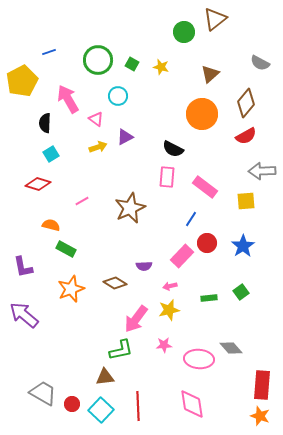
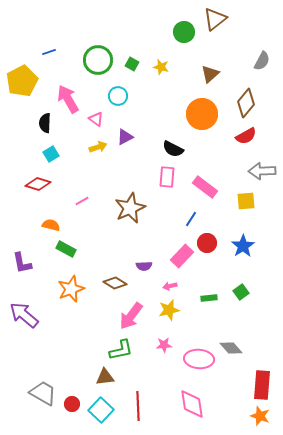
gray semicircle at (260, 63): moved 2 px right, 2 px up; rotated 90 degrees counterclockwise
purple L-shape at (23, 267): moved 1 px left, 4 px up
pink arrow at (136, 319): moved 5 px left, 3 px up
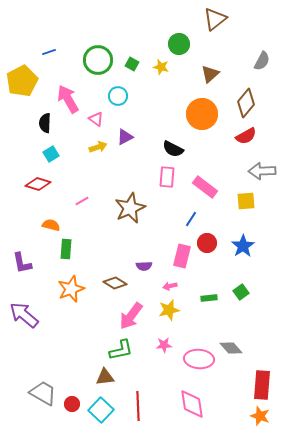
green circle at (184, 32): moved 5 px left, 12 px down
green rectangle at (66, 249): rotated 66 degrees clockwise
pink rectangle at (182, 256): rotated 30 degrees counterclockwise
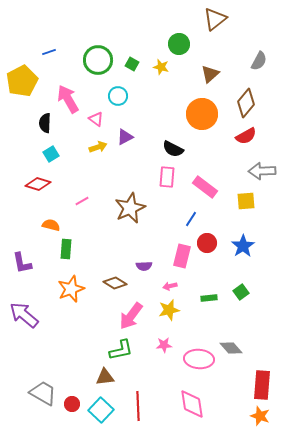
gray semicircle at (262, 61): moved 3 px left
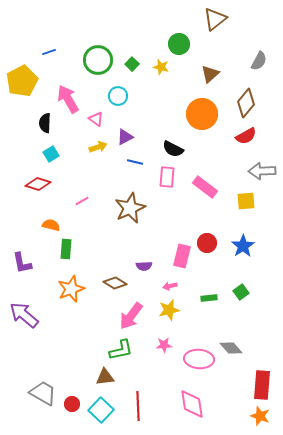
green square at (132, 64): rotated 16 degrees clockwise
blue line at (191, 219): moved 56 px left, 57 px up; rotated 70 degrees clockwise
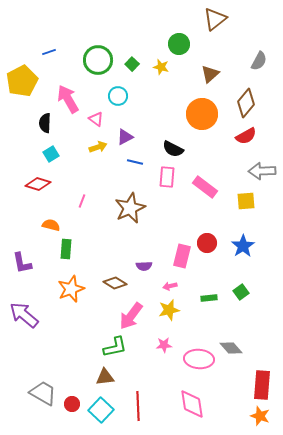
pink line at (82, 201): rotated 40 degrees counterclockwise
green L-shape at (121, 350): moved 6 px left, 3 px up
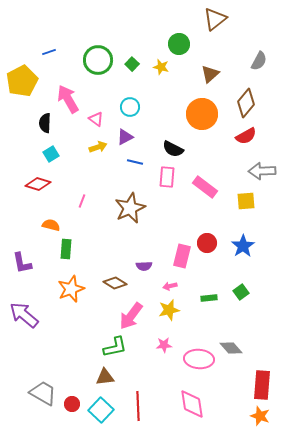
cyan circle at (118, 96): moved 12 px right, 11 px down
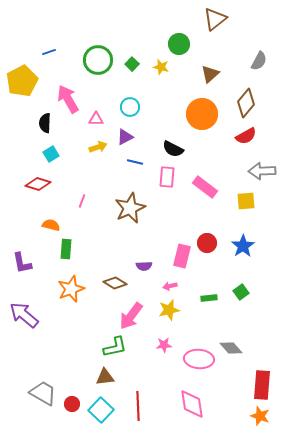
pink triangle at (96, 119): rotated 35 degrees counterclockwise
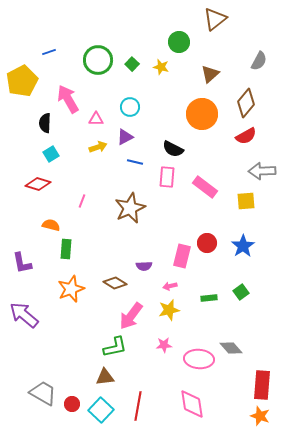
green circle at (179, 44): moved 2 px up
red line at (138, 406): rotated 12 degrees clockwise
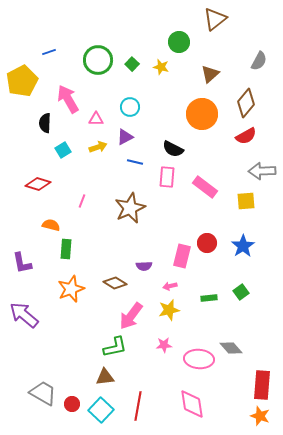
cyan square at (51, 154): moved 12 px right, 4 px up
